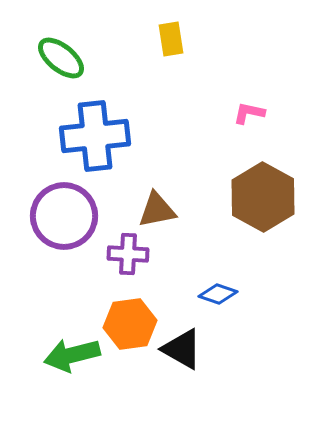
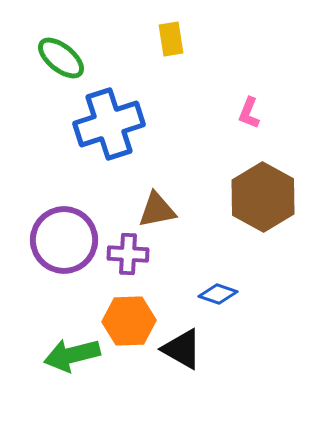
pink L-shape: rotated 80 degrees counterclockwise
blue cross: moved 14 px right, 12 px up; rotated 12 degrees counterclockwise
purple circle: moved 24 px down
orange hexagon: moved 1 px left, 3 px up; rotated 6 degrees clockwise
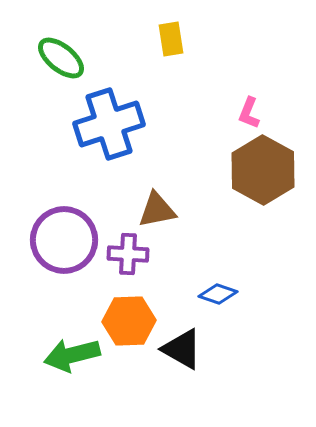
brown hexagon: moved 27 px up
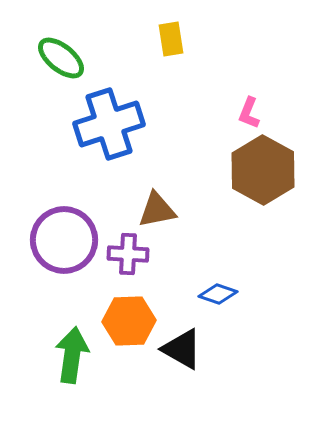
green arrow: rotated 112 degrees clockwise
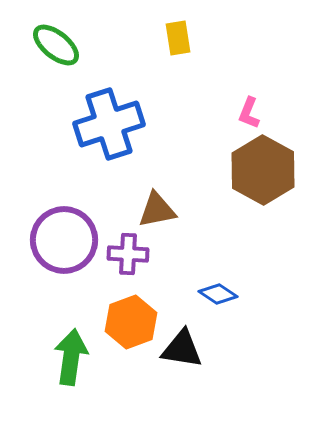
yellow rectangle: moved 7 px right, 1 px up
green ellipse: moved 5 px left, 13 px up
blue diamond: rotated 15 degrees clockwise
orange hexagon: moved 2 px right, 1 px down; rotated 18 degrees counterclockwise
black triangle: rotated 21 degrees counterclockwise
green arrow: moved 1 px left, 2 px down
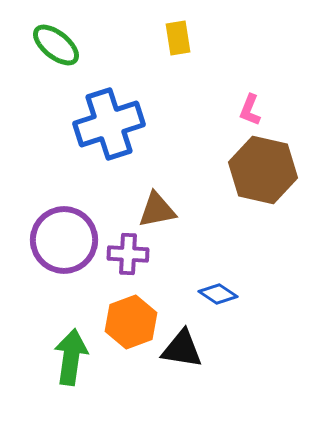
pink L-shape: moved 1 px right, 3 px up
brown hexagon: rotated 16 degrees counterclockwise
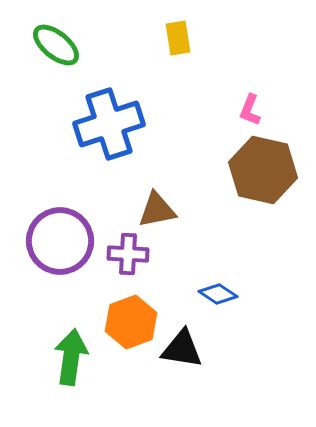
purple circle: moved 4 px left, 1 px down
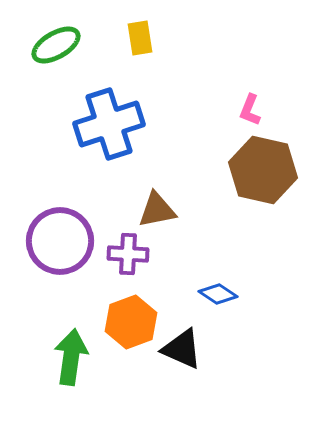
yellow rectangle: moved 38 px left
green ellipse: rotated 69 degrees counterclockwise
black triangle: rotated 15 degrees clockwise
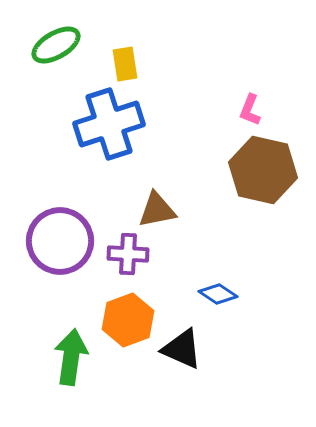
yellow rectangle: moved 15 px left, 26 px down
orange hexagon: moved 3 px left, 2 px up
